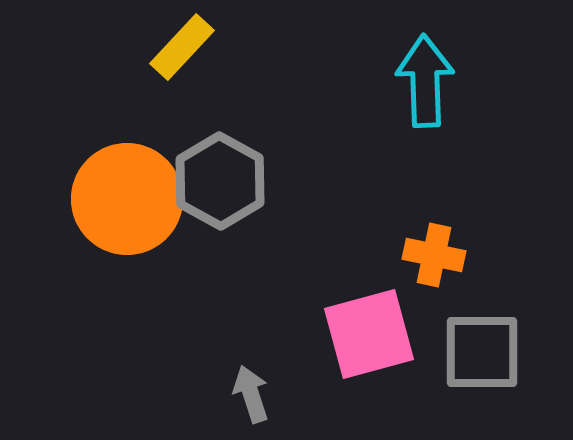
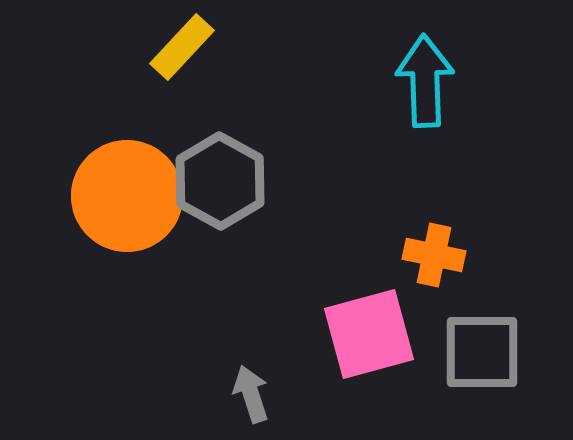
orange circle: moved 3 px up
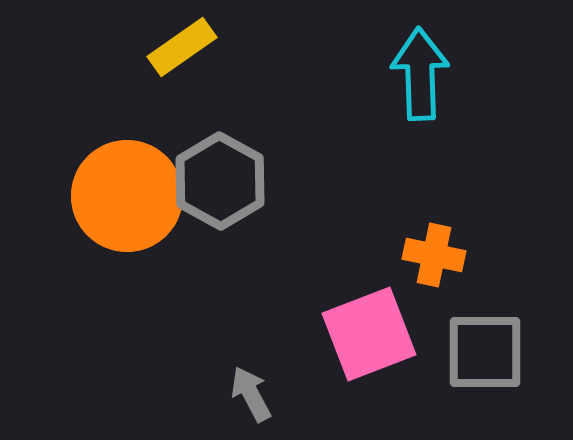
yellow rectangle: rotated 12 degrees clockwise
cyan arrow: moved 5 px left, 7 px up
pink square: rotated 6 degrees counterclockwise
gray square: moved 3 px right
gray arrow: rotated 10 degrees counterclockwise
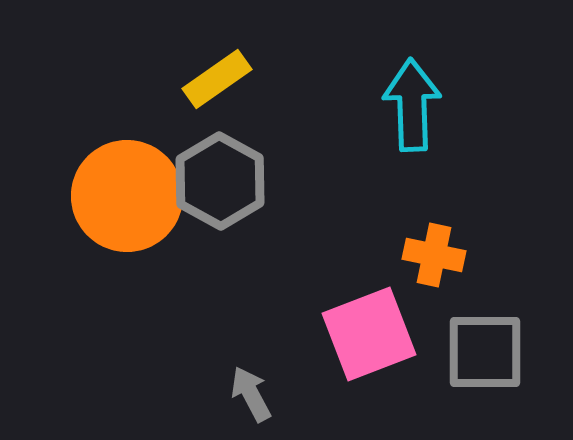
yellow rectangle: moved 35 px right, 32 px down
cyan arrow: moved 8 px left, 31 px down
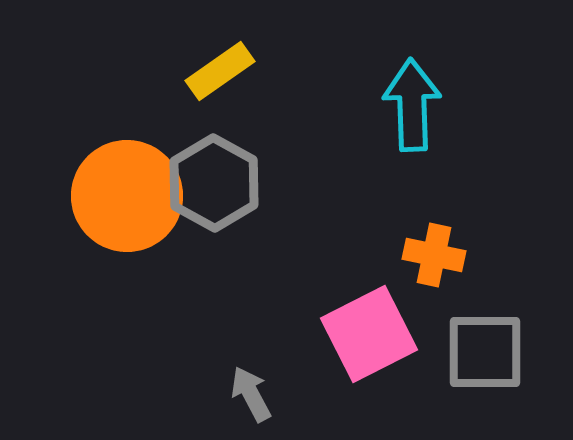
yellow rectangle: moved 3 px right, 8 px up
gray hexagon: moved 6 px left, 2 px down
pink square: rotated 6 degrees counterclockwise
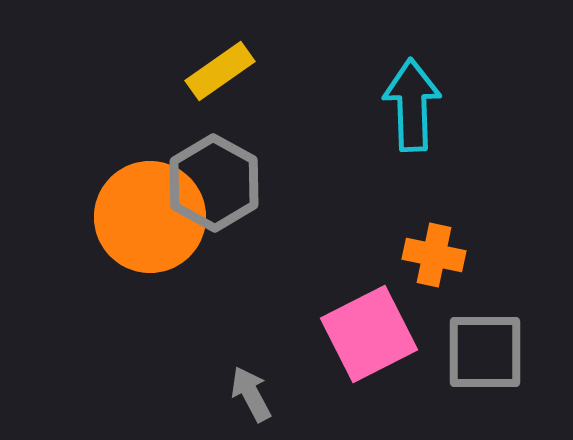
orange circle: moved 23 px right, 21 px down
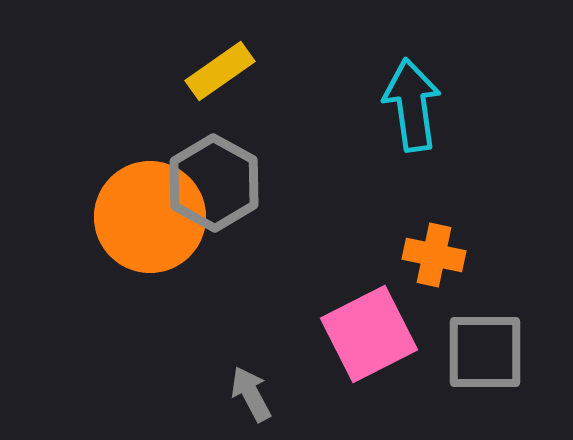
cyan arrow: rotated 6 degrees counterclockwise
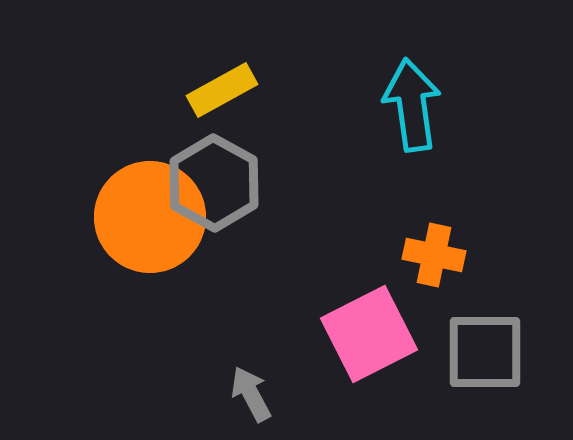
yellow rectangle: moved 2 px right, 19 px down; rotated 6 degrees clockwise
